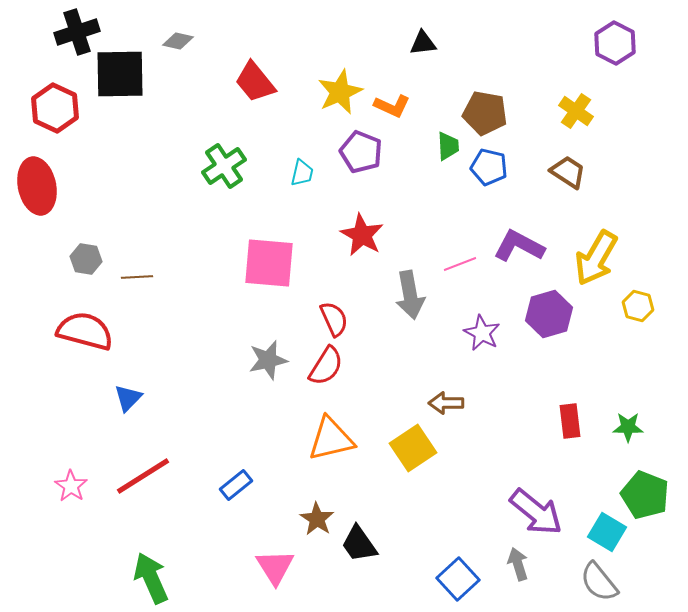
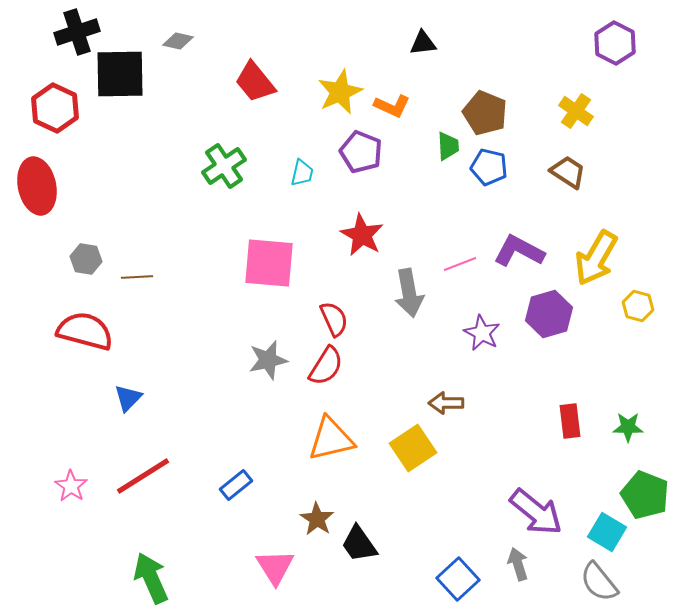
brown pentagon at (485, 113): rotated 12 degrees clockwise
purple L-shape at (519, 246): moved 5 px down
gray arrow at (410, 295): moved 1 px left, 2 px up
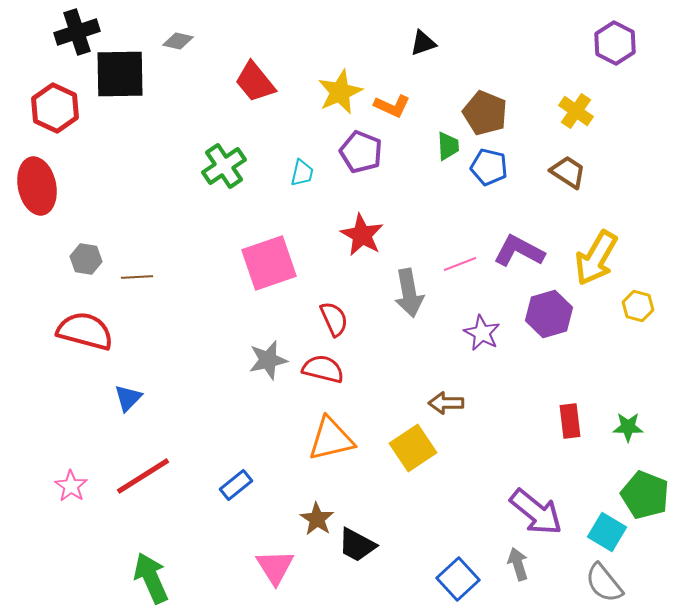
black triangle at (423, 43): rotated 12 degrees counterclockwise
pink square at (269, 263): rotated 24 degrees counterclockwise
red semicircle at (326, 366): moved 3 px left, 3 px down; rotated 108 degrees counterclockwise
black trapezoid at (359, 544): moved 2 px left, 1 px down; rotated 27 degrees counterclockwise
gray semicircle at (599, 582): moved 5 px right, 1 px down
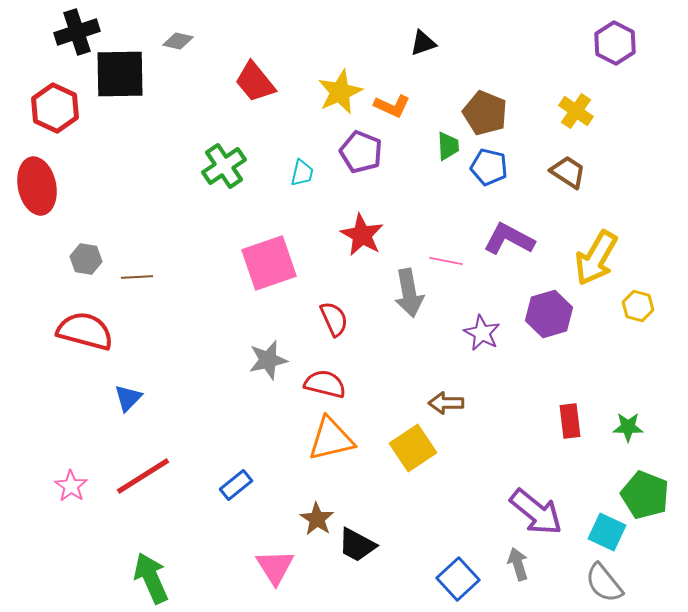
purple L-shape at (519, 251): moved 10 px left, 12 px up
pink line at (460, 264): moved 14 px left, 3 px up; rotated 32 degrees clockwise
red semicircle at (323, 369): moved 2 px right, 15 px down
cyan square at (607, 532): rotated 6 degrees counterclockwise
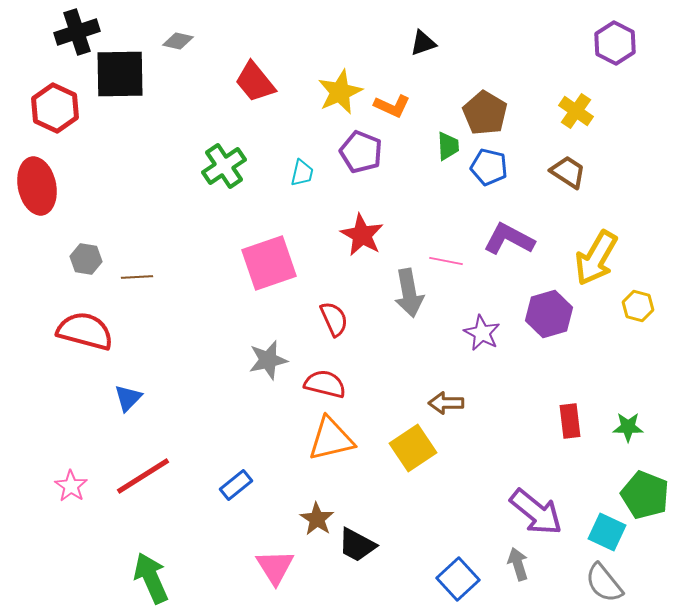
brown pentagon at (485, 113): rotated 9 degrees clockwise
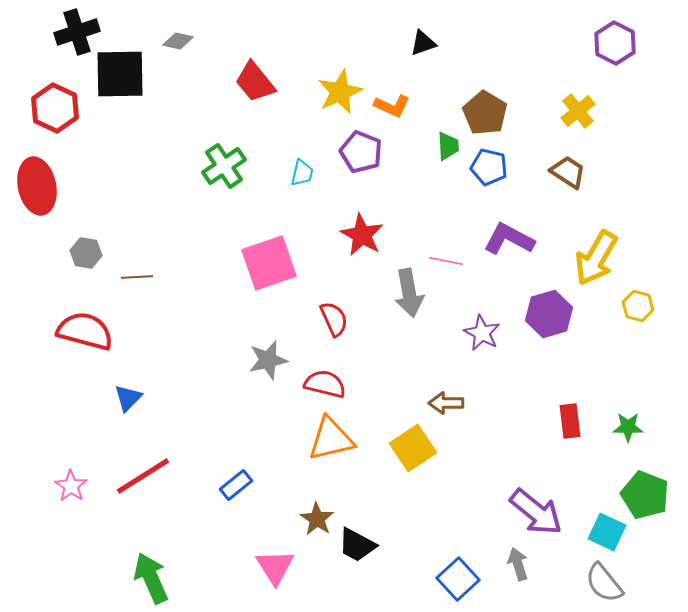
yellow cross at (576, 111): moved 2 px right; rotated 16 degrees clockwise
gray hexagon at (86, 259): moved 6 px up
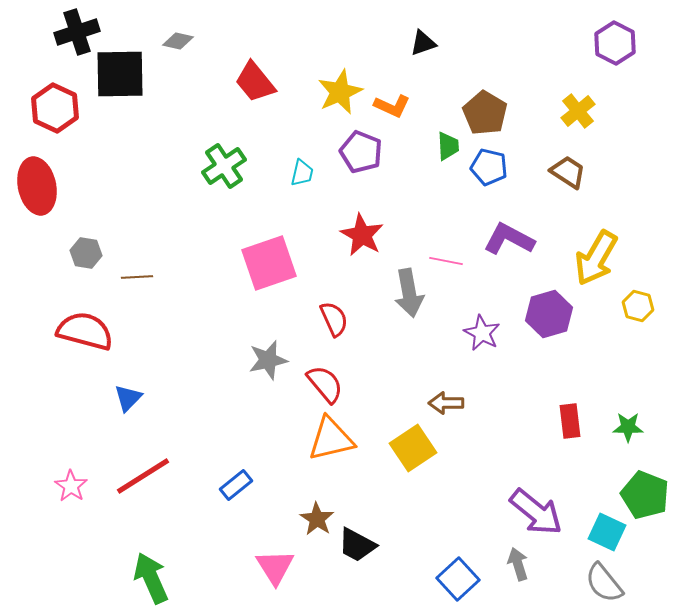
red semicircle at (325, 384): rotated 36 degrees clockwise
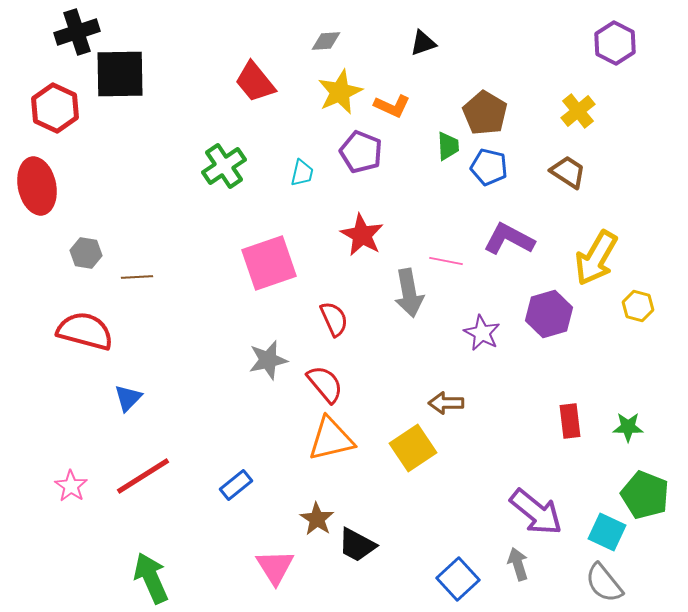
gray diamond at (178, 41): moved 148 px right; rotated 16 degrees counterclockwise
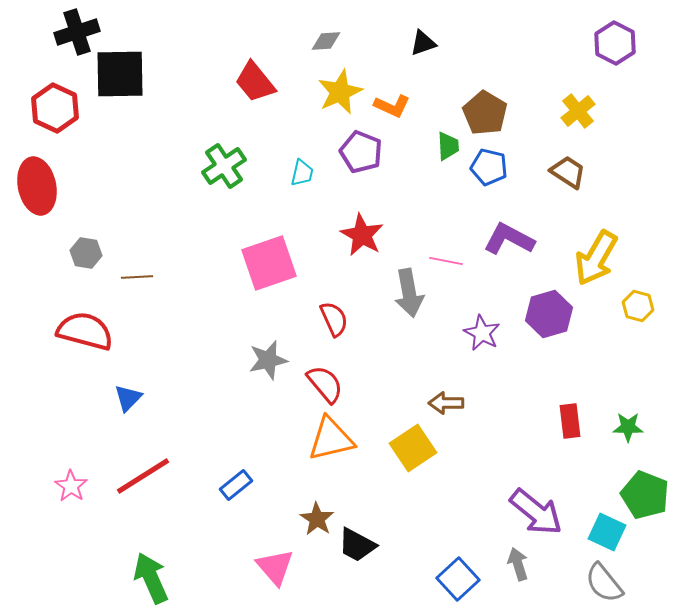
pink triangle at (275, 567): rotated 9 degrees counterclockwise
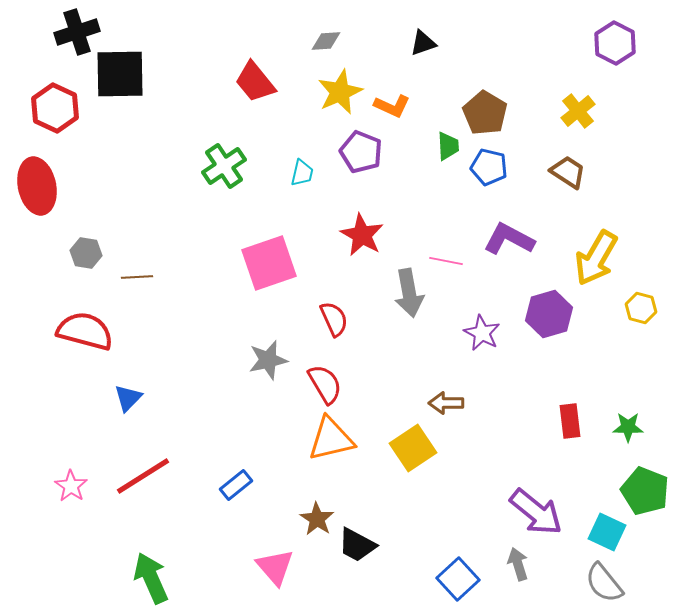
yellow hexagon at (638, 306): moved 3 px right, 2 px down
red semicircle at (325, 384): rotated 9 degrees clockwise
green pentagon at (645, 495): moved 4 px up
